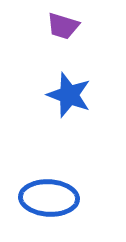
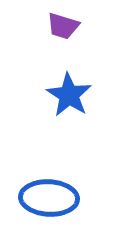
blue star: rotated 12 degrees clockwise
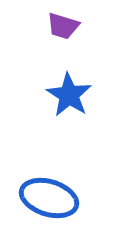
blue ellipse: rotated 14 degrees clockwise
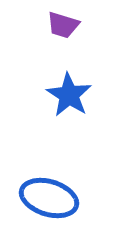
purple trapezoid: moved 1 px up
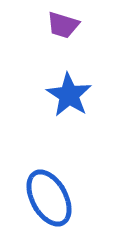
blue ellipse: rotated 44 degrees clockwise
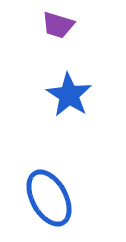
purple trapezoid: moved 5 px left
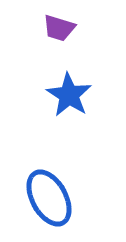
purple trapezoid: moved 1 px right, 3 px down
